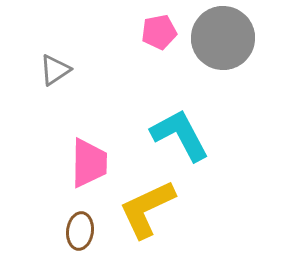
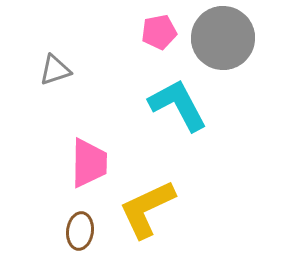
gray triangle: rotated 16 degrees clockwise
cyan L-shape: moved 2 px left, 30 px up
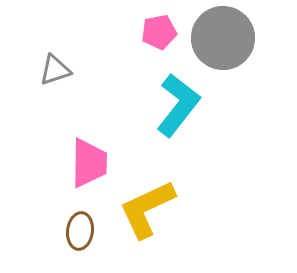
cyan L-shape: rotated 66 degrees clockwise
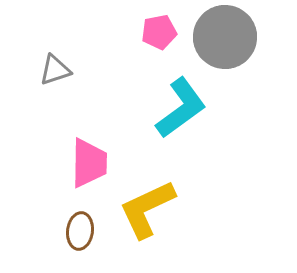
gray circle: moved 2 px right, 1 px up
cyan L-shape: moved 3 px right, 3 px down; rotated 16 degrees clockwise
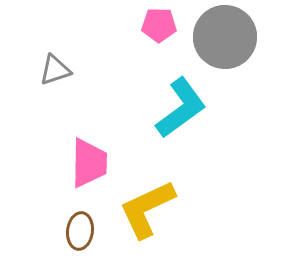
pink pentagon: moved 7 px up; rotated 12 degrees clockwise
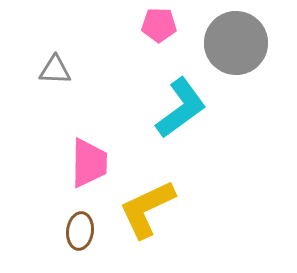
gray circle: moved 11 px right, 6 px down
gray triangle: rotated 20 degrees clockwise
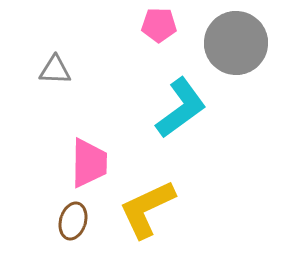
brown ellipse: moved 7 px left, 10 px up; rotated 9 degrees clockwise
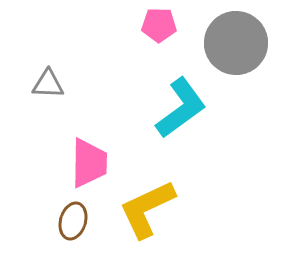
gray triangle: moved 7 px left, 14 px down
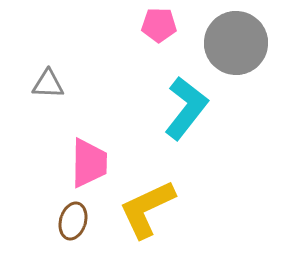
cyan L-shape: moved 5 px right; rotated 16 degrees counterclockwise
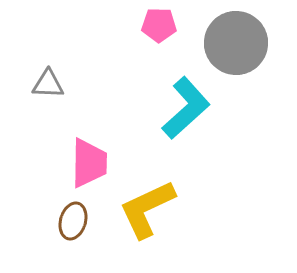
cyan L-shape: rotated 10 degrees clockwise
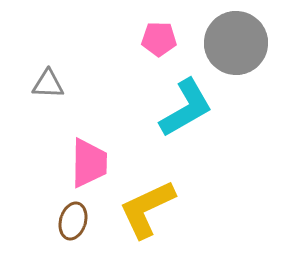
pink pentagon: moved 14 px down
cyan L-shape: rotated 12 degrees clockwise
